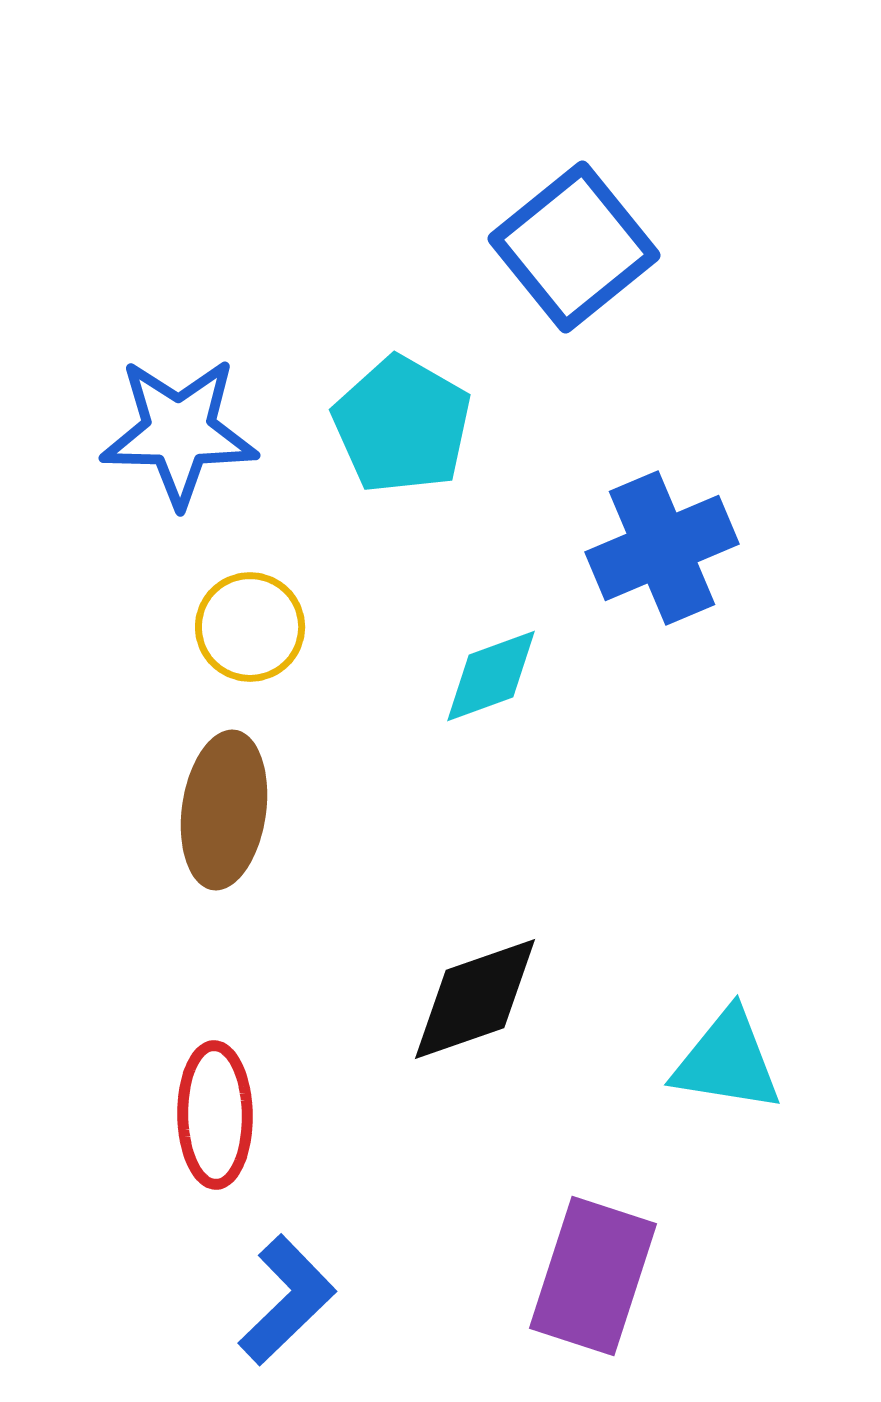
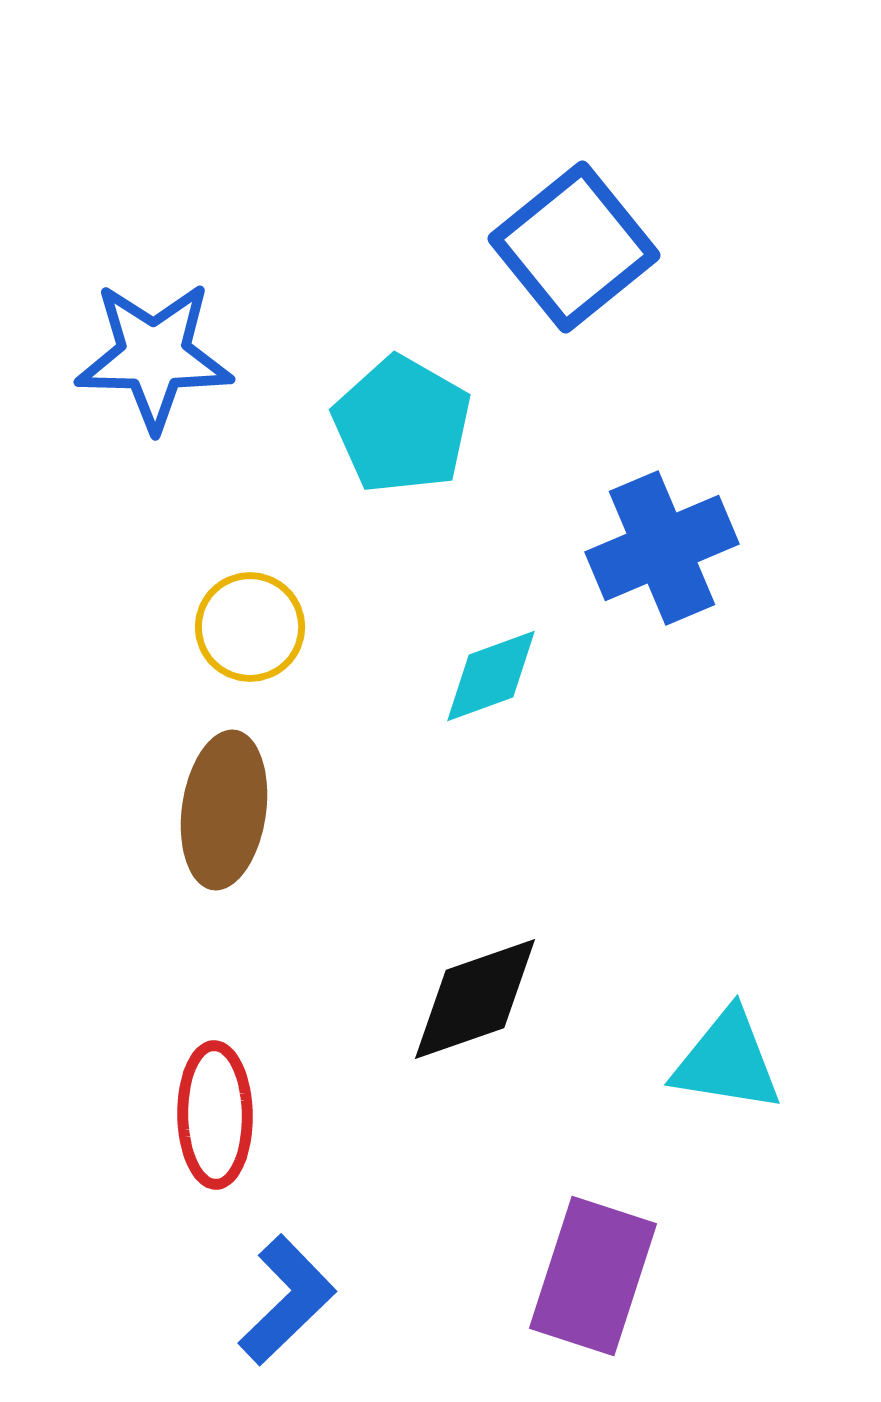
blue star: moved 25 px left, 76 px up
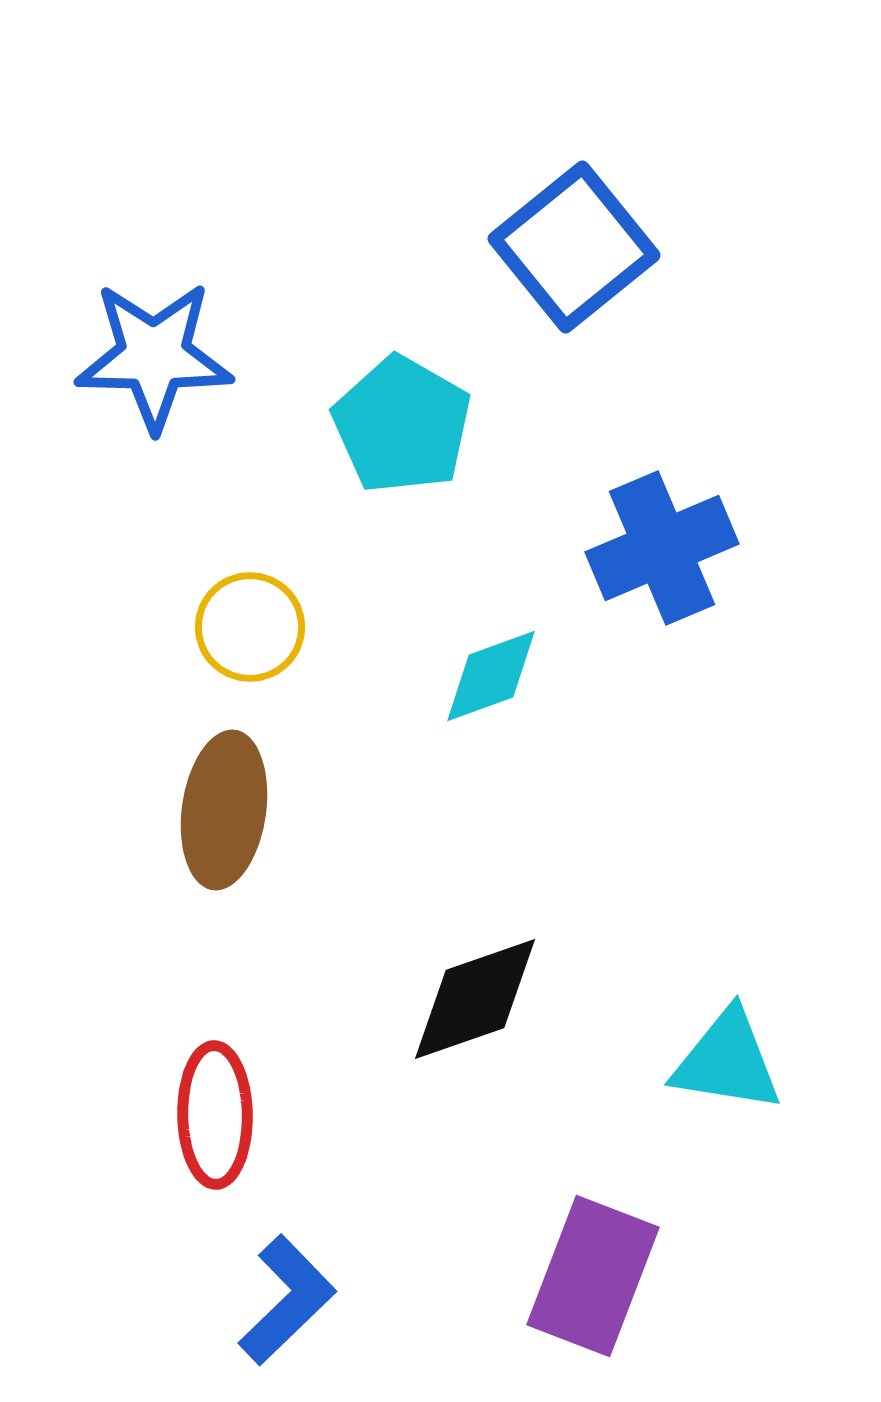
purple rectangle: rotated 3 degrees clockwise
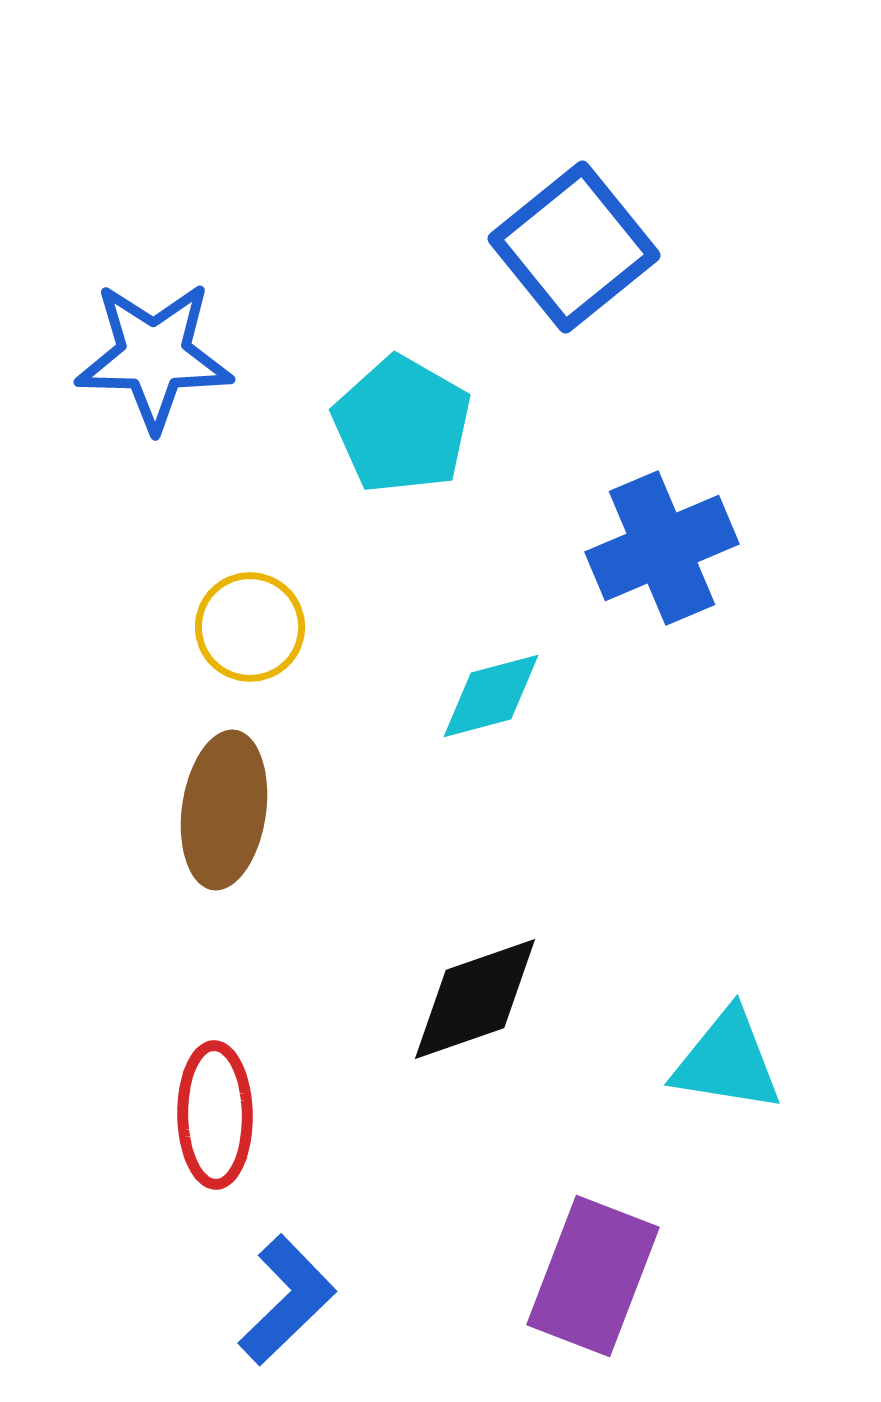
cyan diamond: moved 20 px down; rotated 5 degrees clockwise
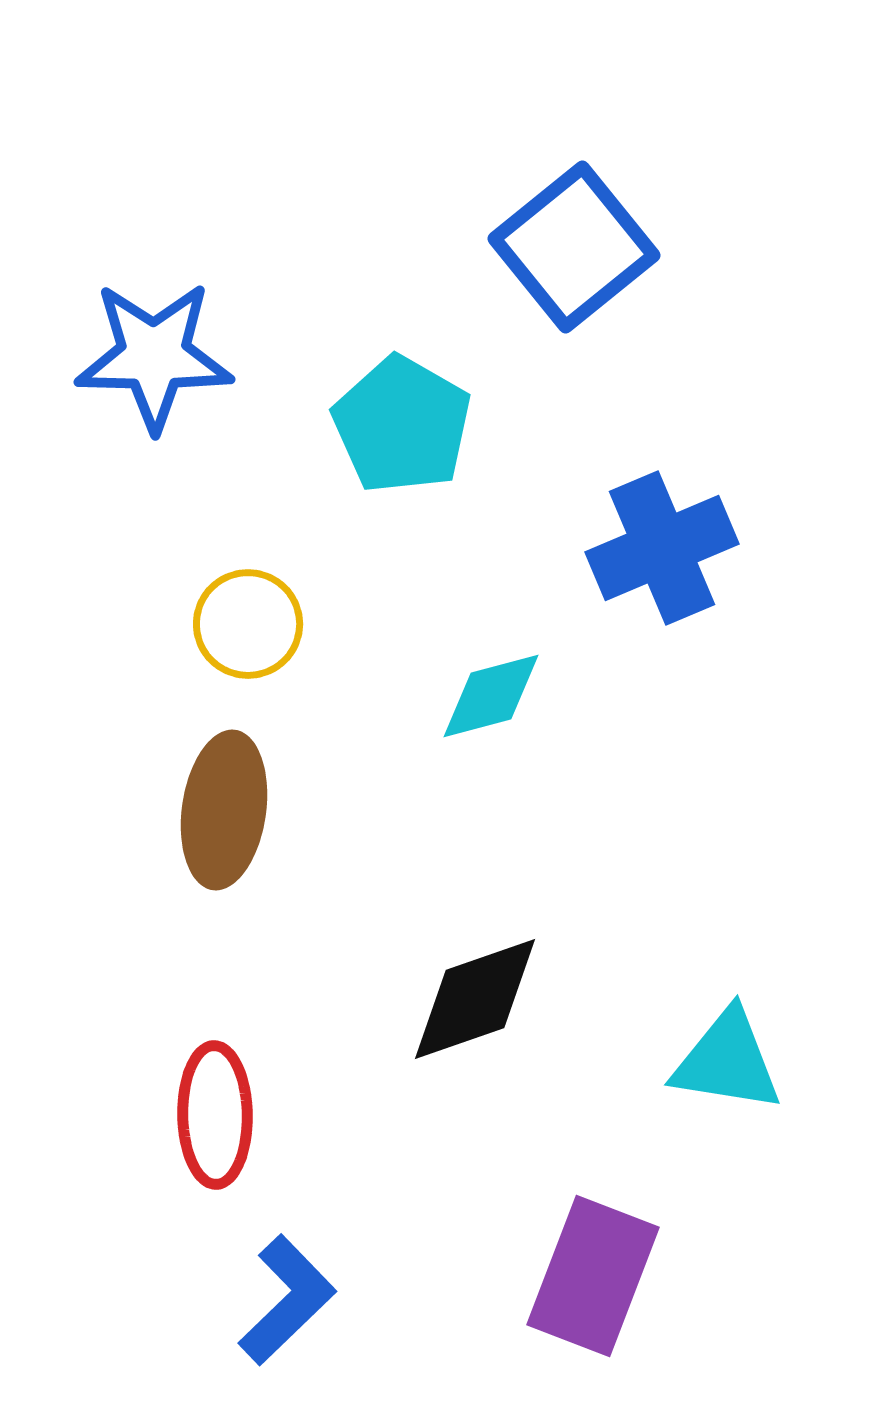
yellow circle: moved 2 px left, 3 px up
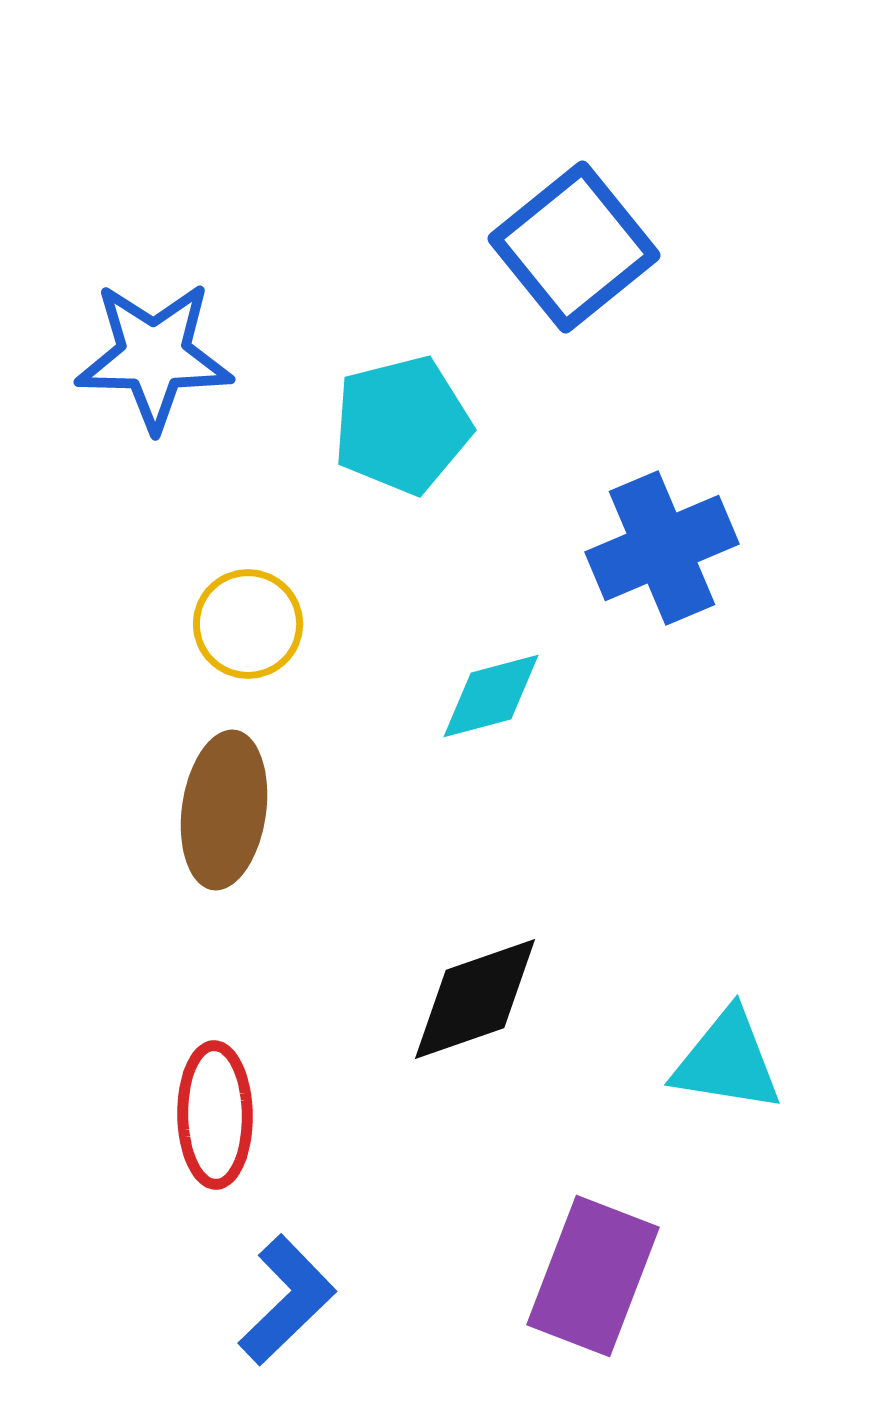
cyan pentagon: rotated 28 degrees clockwise
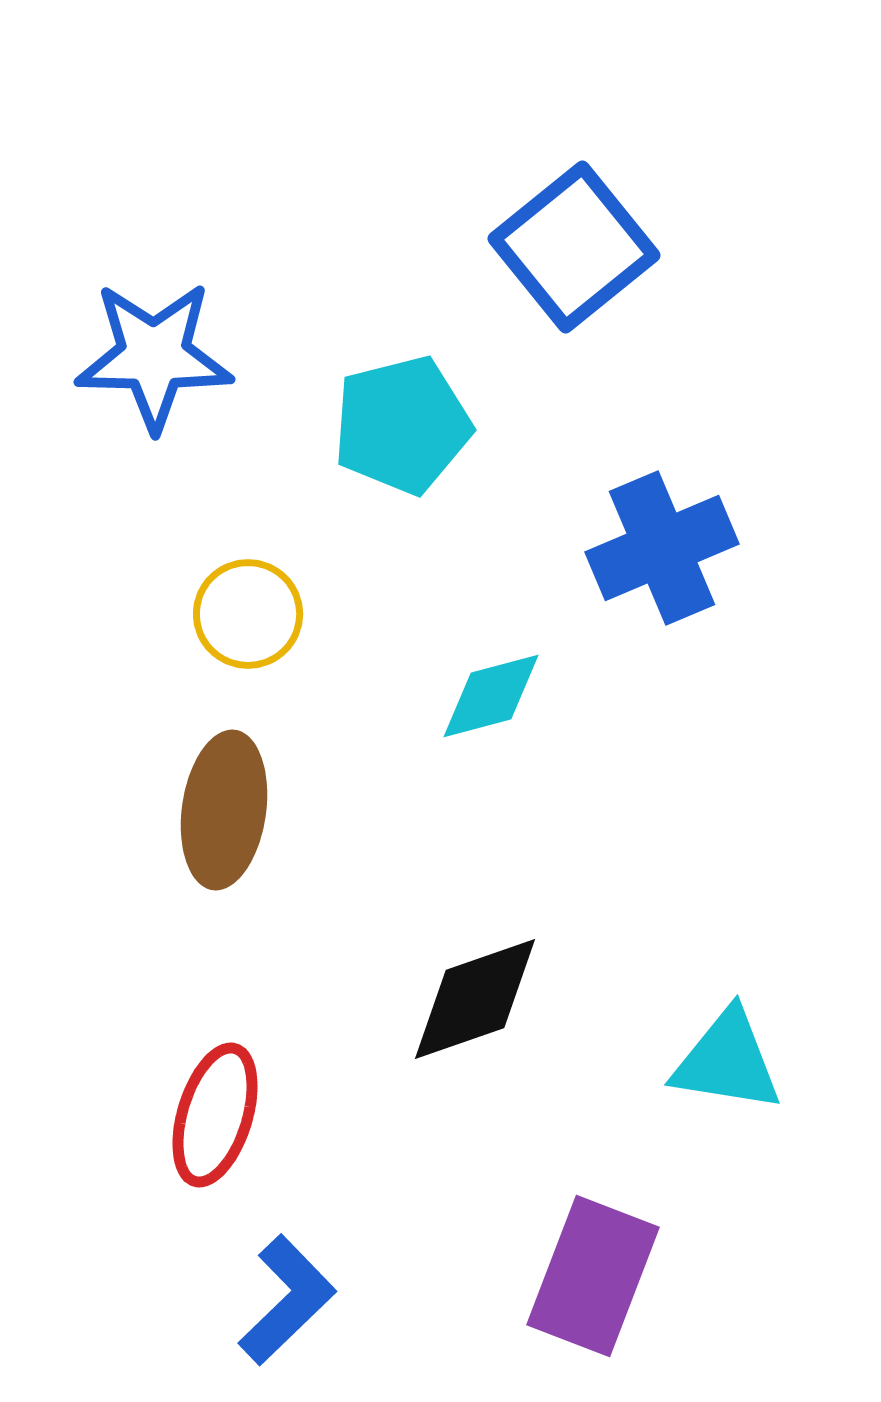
yellow circle: moved 10 px up
red ellipse: rotated 18 degrees clockwise
